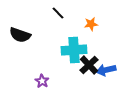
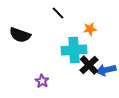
orange star: moved 1 px left, 5 px down
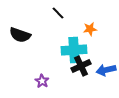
black cross: moved 8 px left, 1 px down; rotated 18 degrees clockwise
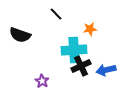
black line: moved 2 px left, 1 px down
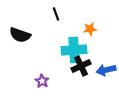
black line: rotated 24 degrees clockwise
